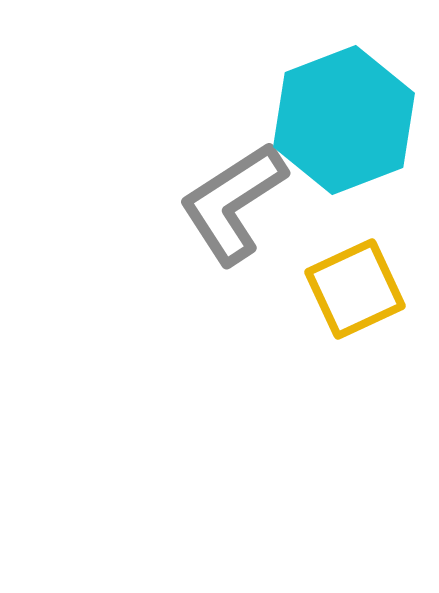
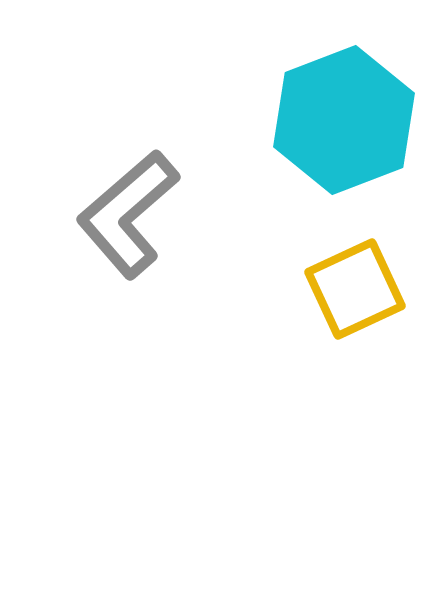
gray L-shape: moved 105 px left, 11 px down; rotated 8 degrees counterclockwise
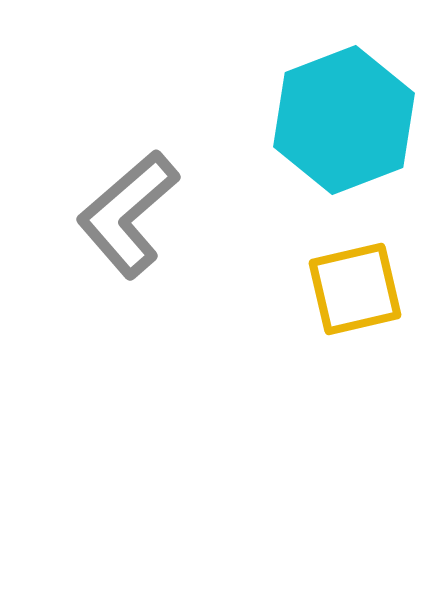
yellow square: rotated 12 degrees clockwise
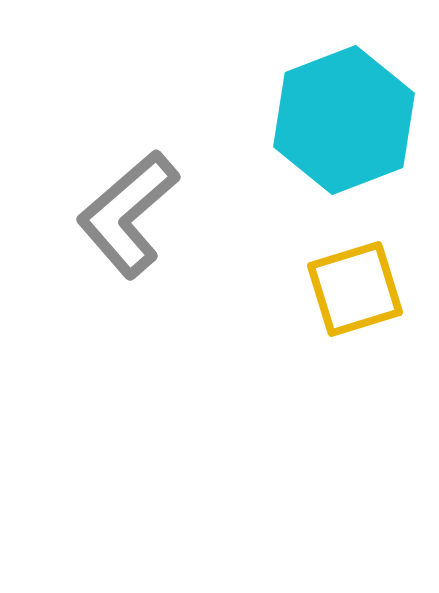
yellow square: rotated 4 degrees counterclockwise
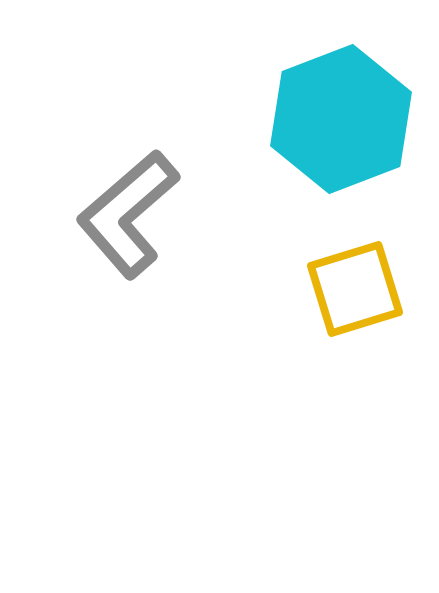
cyan hexagon: moved 3 px left, 1 px up
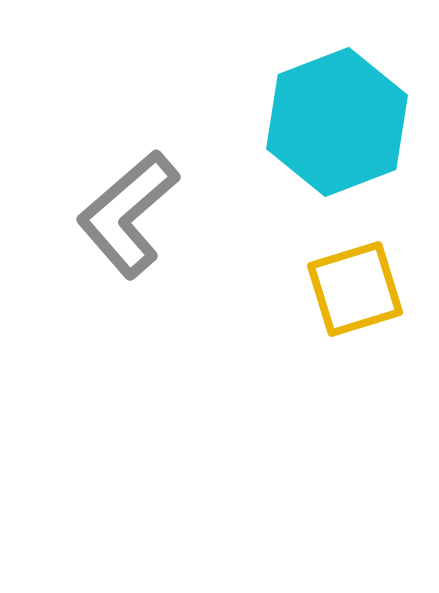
cyan hexagon: moved 4 px left, 3 px down
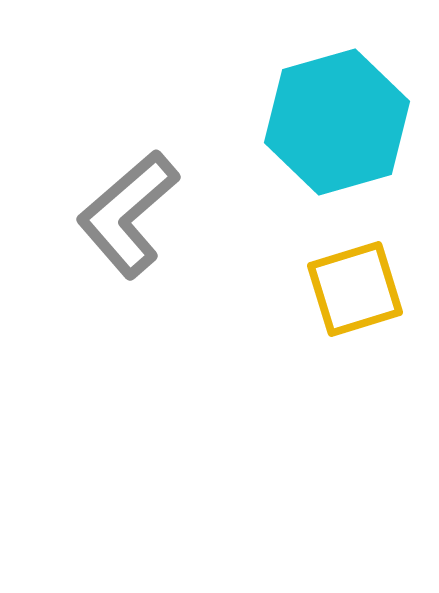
cyan hexagon: rotated 5 degrees clockwise
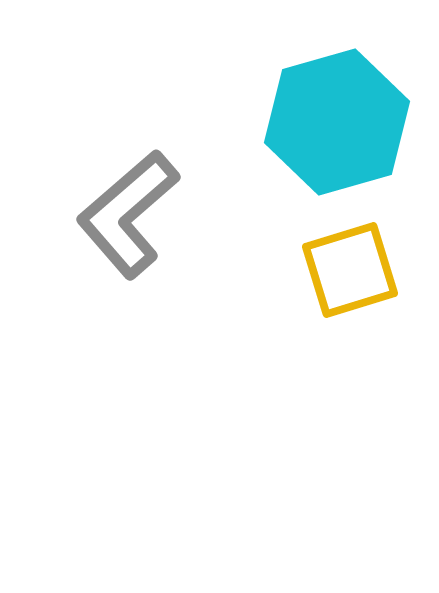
yellow square: moved 5 px left, 19 px up
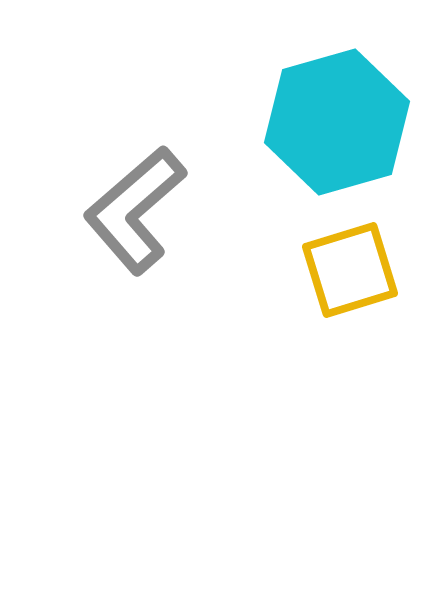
gray L-shape: moved 7 px right, 4 px up
